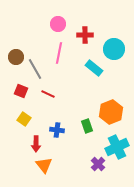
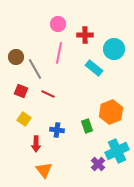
cyan cross: moved 4 px down
orange triangle: moved 5 px down
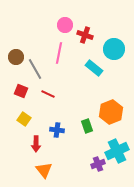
pink circle: moved 7 px right, 1 px down
red cross: rotated 21 degrees clockwise
purple cross: rotated 24 degrees clockwise
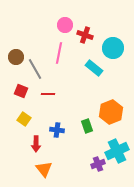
cyan circle: moved 1 px left, 1 px up
red line: rotated 24 degrees counterclockwise
orange triangle: moved 1 px up
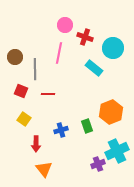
red cross: moved 2 px down
brown circle: moved 1 px left
gray line: rotated 30 degrees clockwise
blue cross: moved 4 px right; rotated 24 degrees counterclockwise
